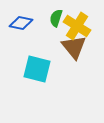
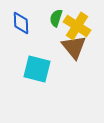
blue diamond: rotated 75 degrees clockwise
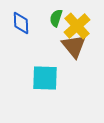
yellow cross: rotated 16 degrees clockwise
brown triangle: moved 1 px up
cyan square: moved 8 px right, 9 px down; rotated 12 degrees counterclockwise
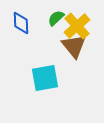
green semicircle: rotated 30 degrees clockwise
cyan square: rotated 12 degrees counterclockwise
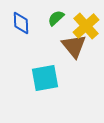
yellow cross: moved 9 px right
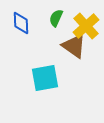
green semicircle: rotated 24 degrees counterclockwise
brown triangle: rotated 16 degrees counterclockwise
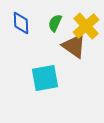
green semicircle: moved 1 px left, 5 px down
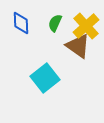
brown triangle: moved 4 px right
cyan square: rotated 28 degrees counterclockwise
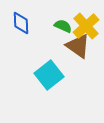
green semicircle: moved 8 px right, 3 px down; rotated 90 degrees clockwise
cyan square: moved 4 px right, 3 px up
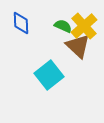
yellow cross: moved 2 px left
brown triangle: rotated 8 degrees clockwise
